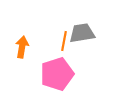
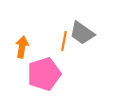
gray trapezoid: rotated 136 degrees counterclockwise
pink pentagon: moved 13 px left
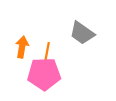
orange line: moved 17 px left, 11 px down
pink pentagon: rotated 16 degrees clockwise
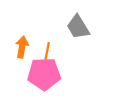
gray trapezoid: moved 4 px left, 6 px up; rotated 24 degrees clockwise
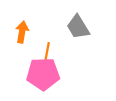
orange arrow: moved 15 px up
pink pentagon: moved 1 px left
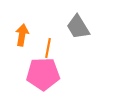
orange arrow: moved 3 px down
orange line: moved 1 px right, 4 px up
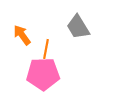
orange arrow: rotated 45 degrees counterclockwise
orange line: moved 2 px left, 1 px down
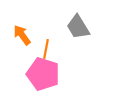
pink pentagon: rotated 20 degrees clockwise
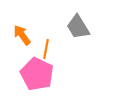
pink pentagon: moved 6 px left; rotated 8 degrees clockwise
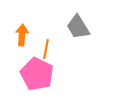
orange arrow: rotated 40 degrees clockwise
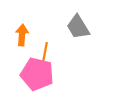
orange line: moved 1 px left, 3 px down
pink pentagon: rotated 12 degrees counterclockwise
